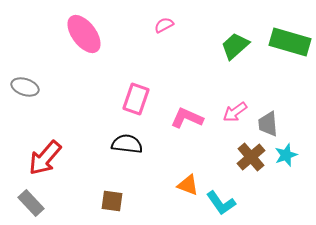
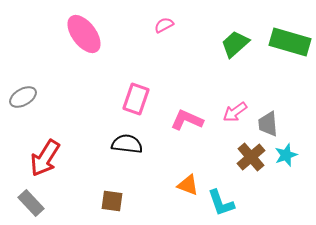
green trapezoid: moved 2 px up
gray ellipse: moved 2 px left, 10 px down; rotated 48 degrees counterclockwise
pink L-shape: moved 2 px down
red arrow: rotated 9 degrees counterclockwise
cyan L-shape: rotated 16 degrees clockwise
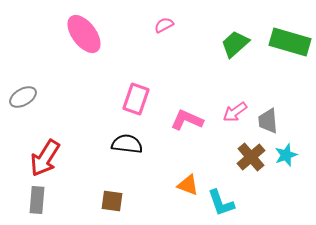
gray trapezoid: moved 3 px up
gray rectangle: moved 6 px right, 3 px up; rotated 48 degrees clockwise
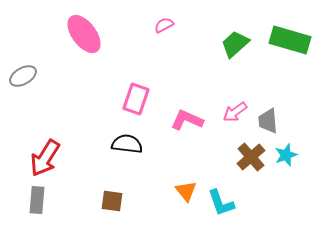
green rectangle: moved 2 px up
gray ellipse: moved 21 px up
orange triangle: moved 2 px left, 6 px down; rotated 30 degrees clockwise
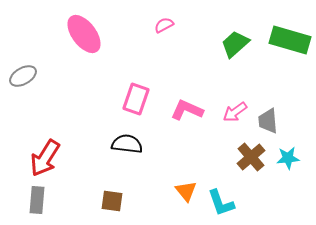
pink L-shape: moved 10 px up
cyan star: moved 2 px right, 3 px down; rotated 15 degrees clockwise
